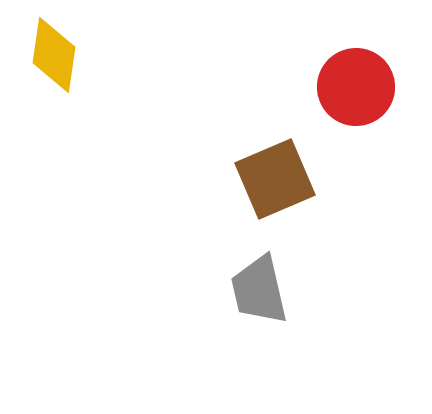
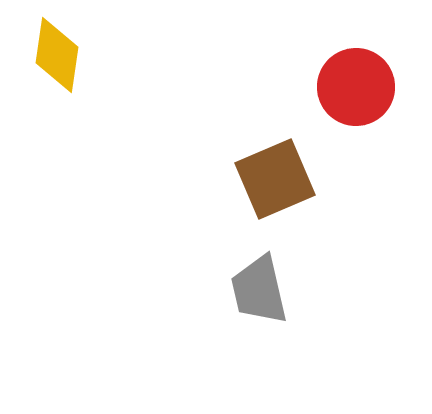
yellow diamond: moved 3 px right
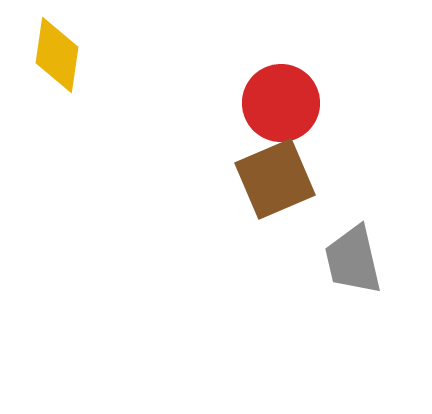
red circle: moved 75 px left, 16 px down
gray trapezoid: moved 94 px right, 30 px up
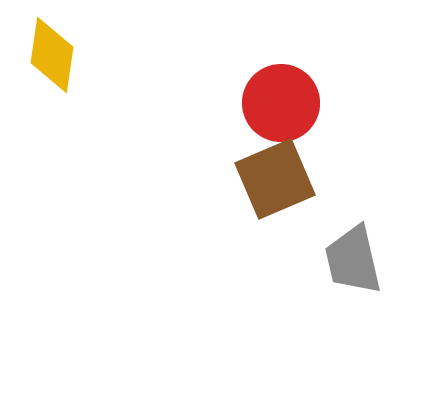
yellow diamond: moved 5 px left
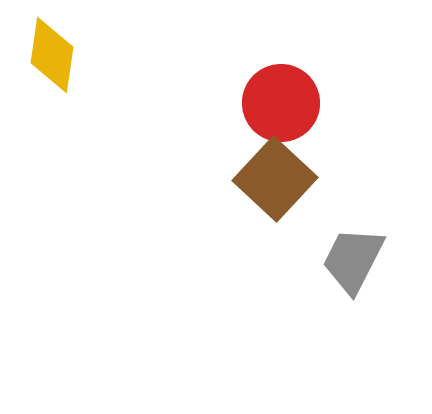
brown square: rotated 24 degrees counterclockwise
gray trapezoid: rotated 40 degrees clockwise
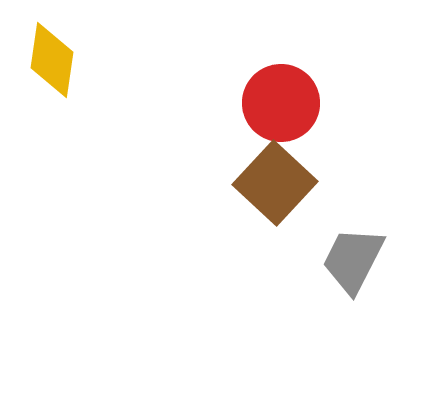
yellow diamond: moved 5 px down
brown square: moved 4 px down
